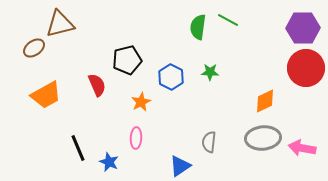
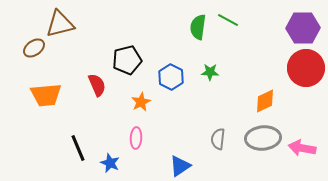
orange trapezoid: rotated 24 degrees clockwise
gray semicircle: moved 9 px right, 3 px up
blue star: moved 1 px right, 1 px down
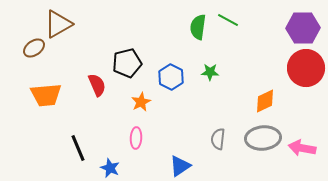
brown triangle: moved 2 px left; rotated 16 degrees counterclockwise
black pentagon: moved 3 px down
blue star: moved 5 px down
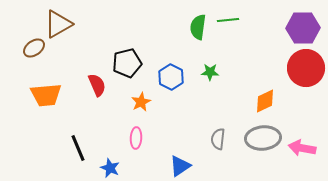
green line: rotated 35 degrees counterclockwise
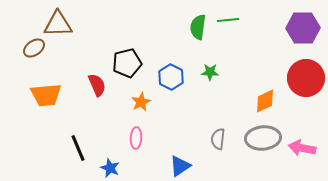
brown triangle: rotated 28 degrees clockwise
red circle: moved 10 px down
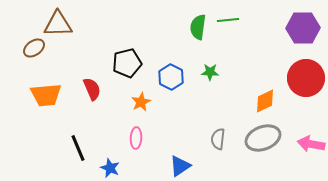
red semicircle: moved 5 px left, 4 px down
gray ellipse: rotated 16 degrees counterclockwise
pink arrow: moved 9 px right, 4 px up
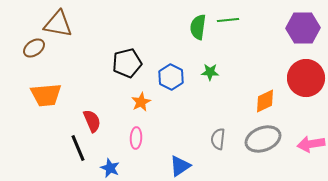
brown triangle: rotated 12 degrees clockwise
red semicircle: moved 32 px down
gray ellipse: moved 1 px down
pink arrow: rotated 20 degrees counterclockwise
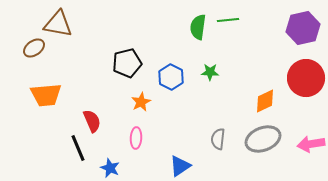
purple hexagon: rotated 12 degrees counterclockwise
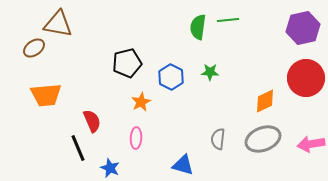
blue triangle: moved 3 px right, 1 px up; rotated 50 degrees clockwise
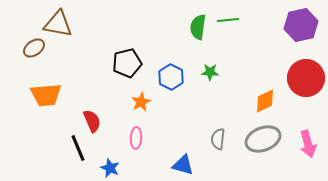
purple hexagon: moved 2 px left, 3 px up
pink arrow: moved 3 px left; rotated 96 degrees counterclockwise
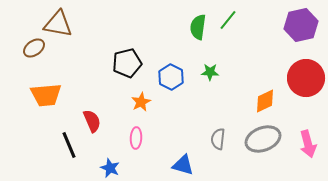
green line: rotated 45 degrees counterclockwise
black line: moved 9 px left, 3 px up
